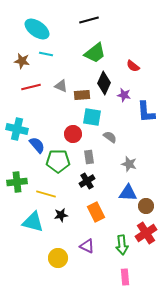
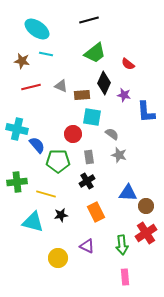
red semicircle: moved 5 px left, 2 px up
gray semicircle: moved 2 px right, 3 px up
gray star: moved 10 px left, 9 px up
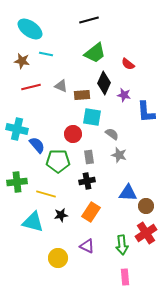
cyan ellipse: moved 7 px left
black cross: rotated 21 degrees clockwise
orange rectangle: moved 5 px left; rotated 60 degrees clockwise
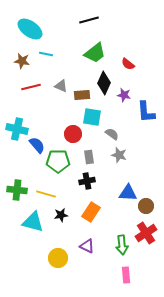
green cross: moved 8 px down; rotated 12 degrees clockwise
pink rectangle: moved 1 px right, 2 px up
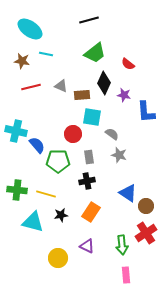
cyan cross: moved 1 px left, 2 px down
blue triangle: rotated 30 degrees clockwise
